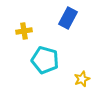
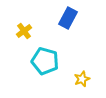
yellow cross: rotated 28 degrees counterclockwise
cyan pentagon: moved 1 px down
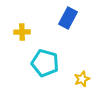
yellow cross: moved 2 px left, 1 px down; rotated 35 degrees clockwise
cyan pentagon: moved 2 px down
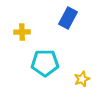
cyan pentagon: rotated 16 degrees counterclockwise
